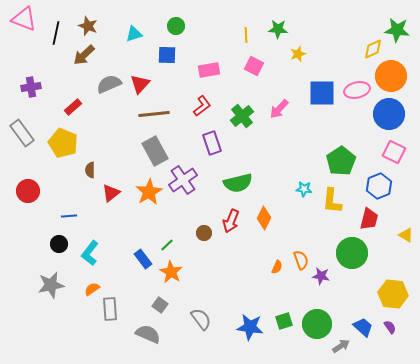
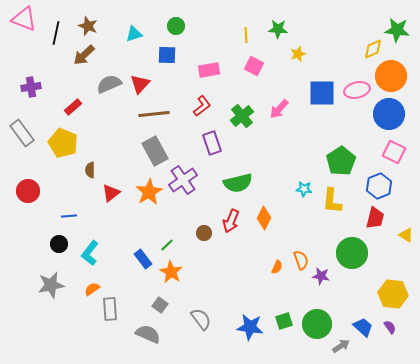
red trapezoid at (369, 219): moved 6 px right, 1 px up
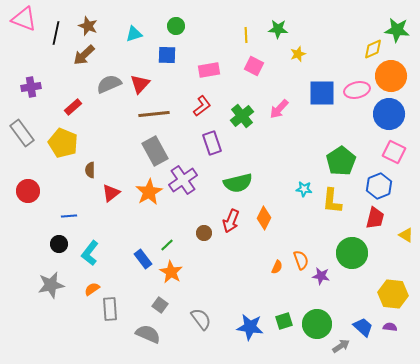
purple semicircle at (390, 327): rotated 48 degrees counterclockwise
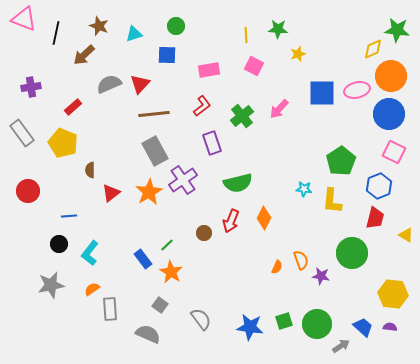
brown star at (88, 26): moved 11 px right
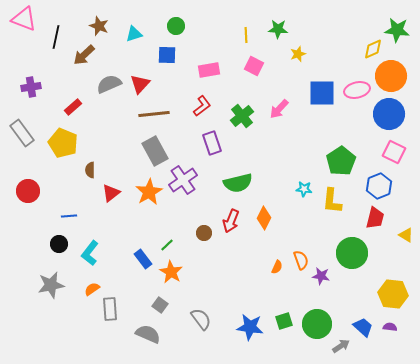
black line at (56, 33): moved 4 px down
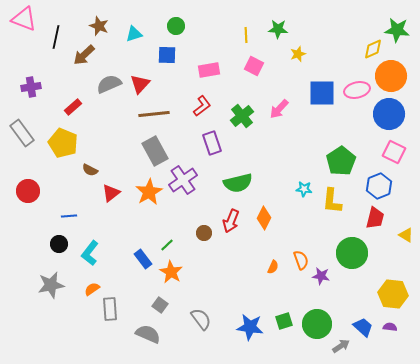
brown semicircle at (90, 170): rotated 63 degrees counterclockwise
orange semicircle at (277, 267): moved 4 px left
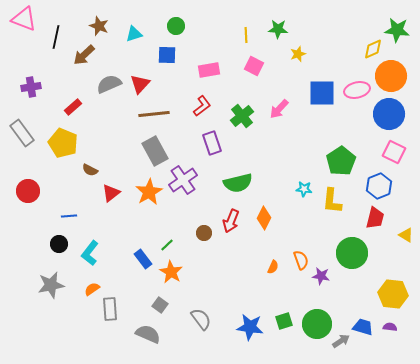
blue trapezoid at (363, 327): rotated 25 degrees counterclockwise
gray arrow at (341, 346): moved 5 px up
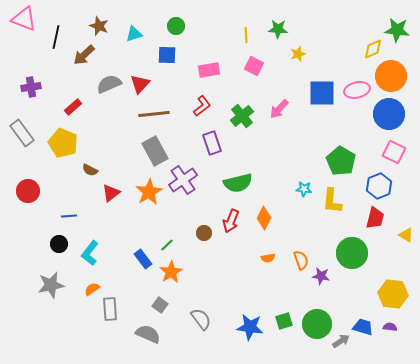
green pentagon at (341, 161): rotated 8 degrees counterclockwise
orange semicircle at (273, 267): moved 5 px left, 9 px up; rotated 56 degrees clockwise
orange star at (171, 272): rotated 10 degrees clockwise
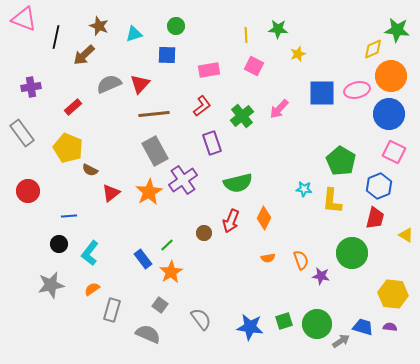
yellow pentagon at (63, 143): moved 5 px right, 5 px down
gray rectangle at (110, 309): moved 2 px right, 1 px down; rotated 20 degrees clockwise
